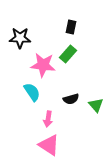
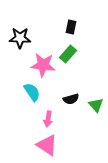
pink triangle: moved 2 px left
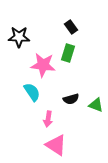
black rectangle: rotated 48 degrees counterclockwise
black star: moved 1 px left, 1 px up
green rectangle: moved 1 px up; rotated 24 degrees counterclockwise
green triangle: rotated 28 degrees counterclockwise
pink triangle: moved 9 px right
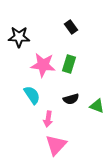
green rectangle: moved 1 px right, 11 px down
cyan semicircle: moved 3 px down
green triangle: moved 1 px right, 1 px down
pink triangle: rotated 40 degrees clockwise
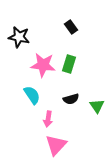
black star: rotated 10 degrees clockwise
green triangle: rotated 35 degrees clockwise
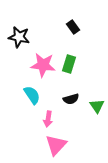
black rectangle: moved 2 px right
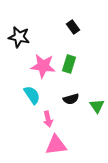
pink star: moved 1 px down
pink arrow: rotated 21 degrees counterclockwise
pink triangle: rotated 40 degrees clockwise
